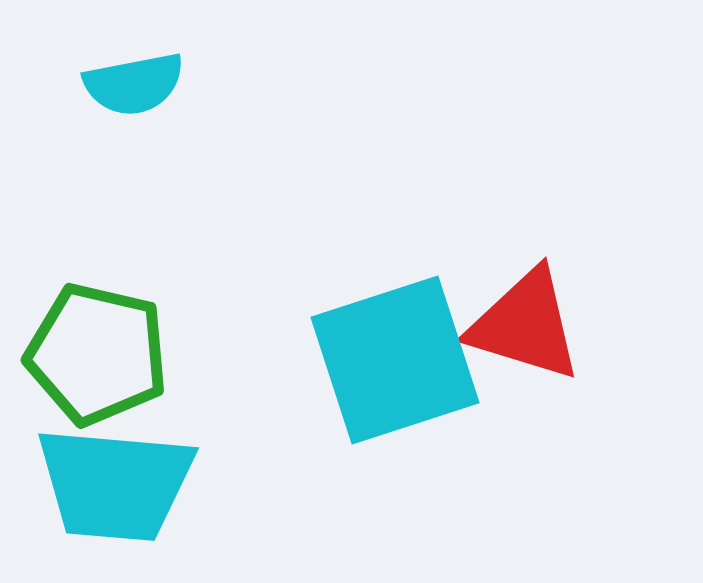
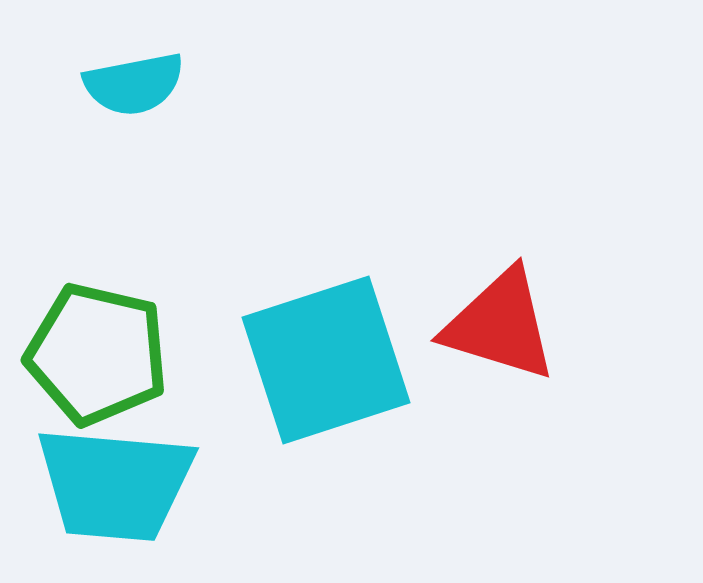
red triangle: moved 25 px left
cyan square: moved 69 px left
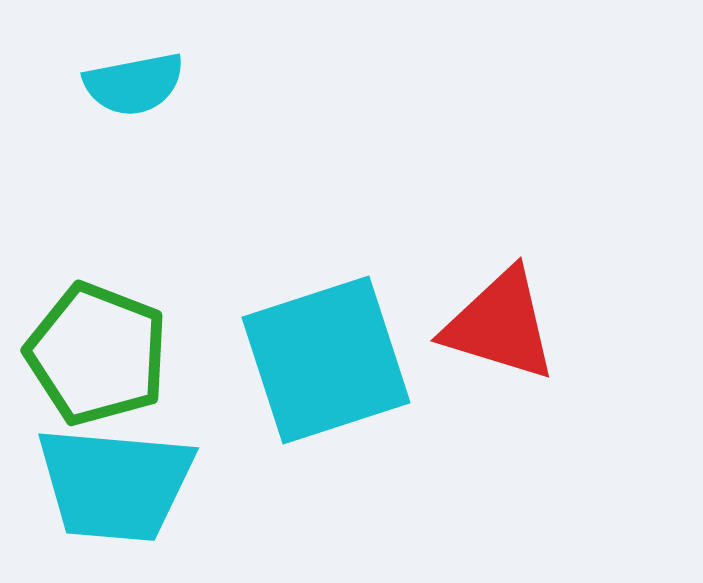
green pentagon: rotated 8 degrees clockwise
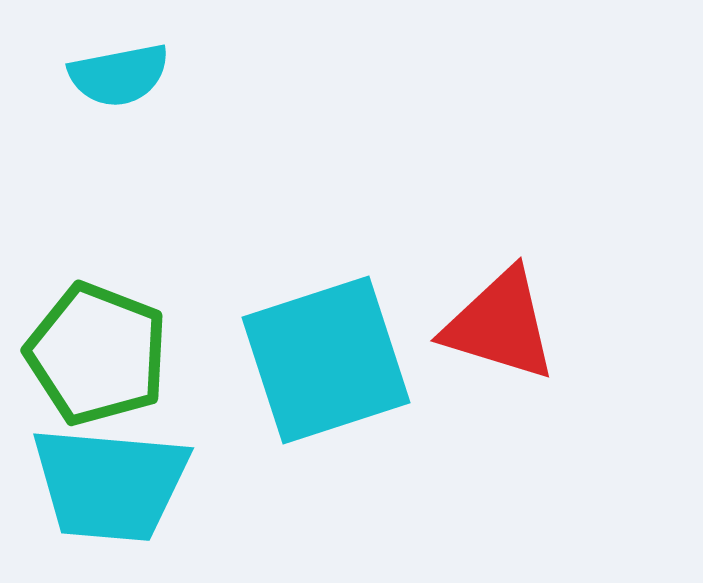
cyan semicircle: moved 15 px left, 9 px up
cyan trapezoid: moved 5 px left
